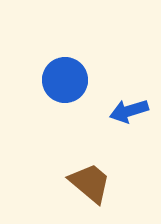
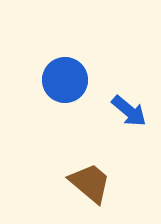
blue arrow: rotated 123 degrees counterclockwise
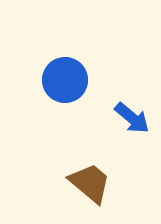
blue arrow: moved 3 px right, 7 px down
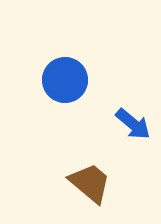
blue arrow: moved 1 px right, 6 px down
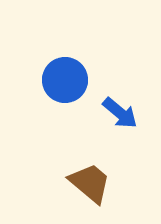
blue arrow: moved 13 px left, 11 px up
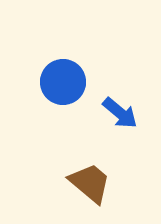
blue circle: moved 2 px left, 2 px down
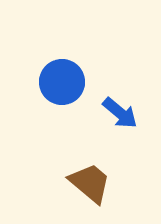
blue circle: moved 1 px left
